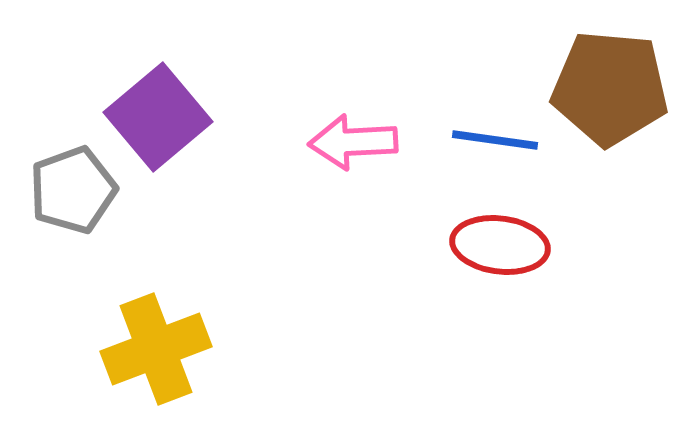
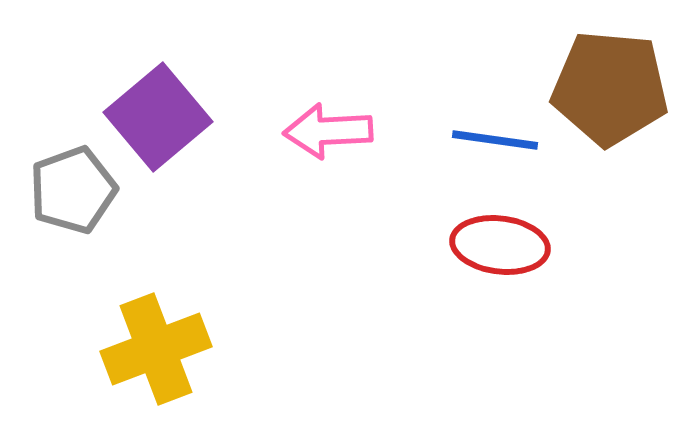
pink arrow: moved 25 px left, 11 px up
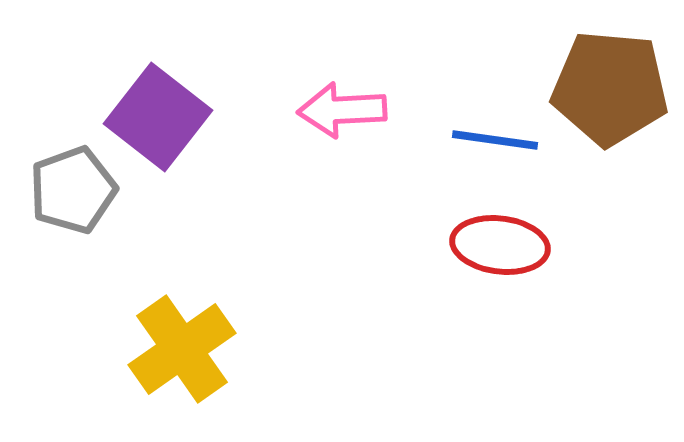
purple square: rotated 12 degrees counterclockwise
pink arrow: moved 14 px right, 21 px up
yellow cross: moved 26 px right; rotated 14 degrees counterclockwise
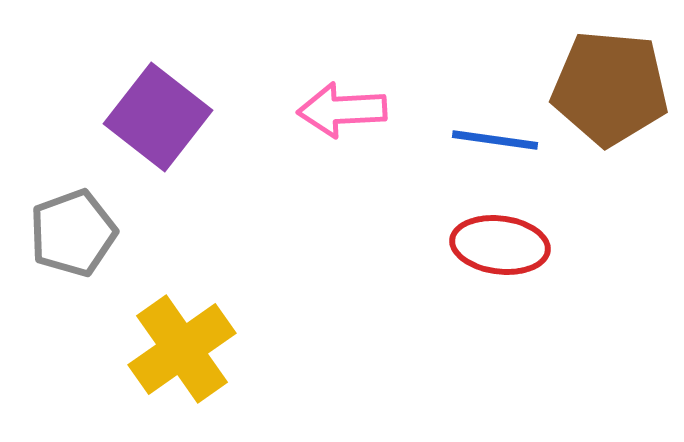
gray pentagon: moved 43 px down
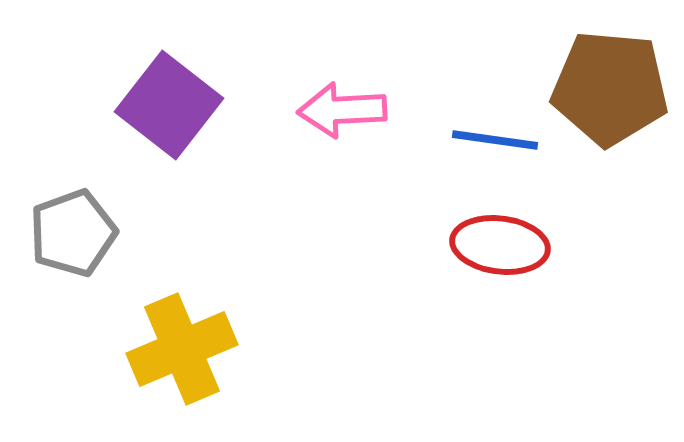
purple square: moved 11 px right, 12 px up
yellow cross: rotated 12 degrees clockwise
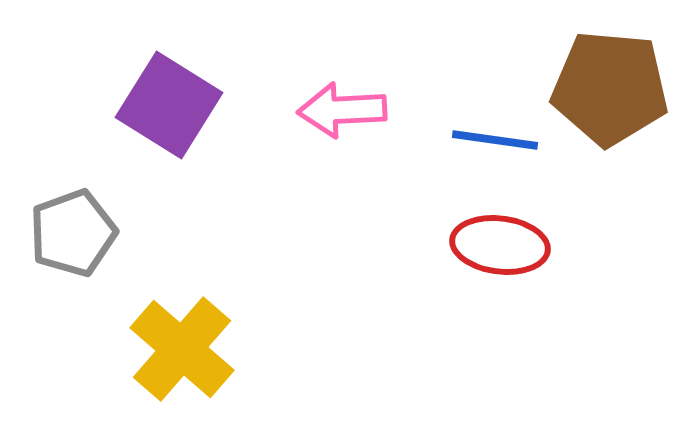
purple square: rotated 6 degrees counterclockwise
yellow cross: rotated 26 degrees counterclockwise
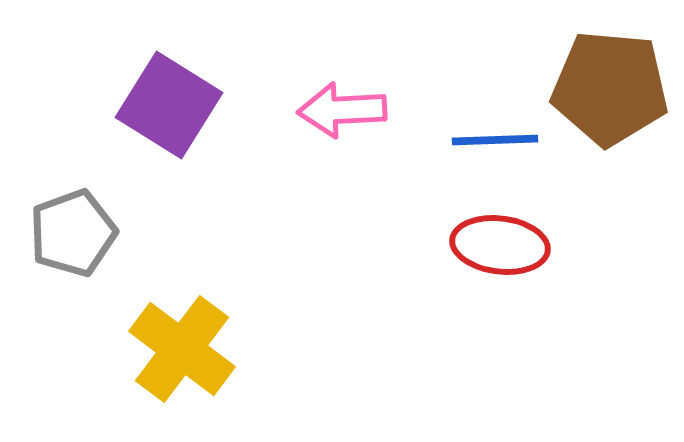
blue line: rotated 10 degrees counterclockwise
yellow cross: rotated 4 degrees counterclockwise
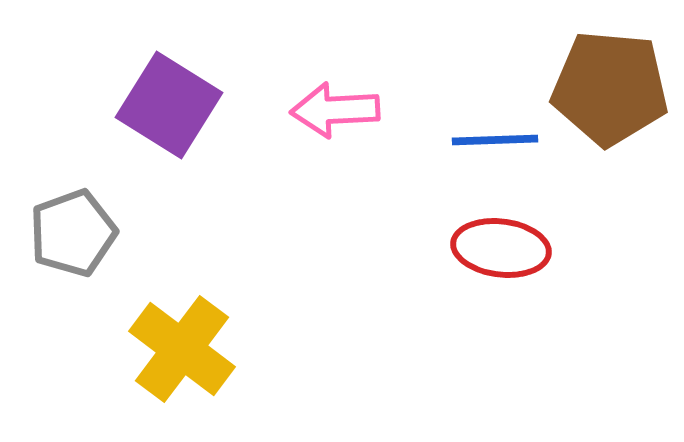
pink arrow: moved 7 px left
red ellipse: moved 1 px right, 3 px down
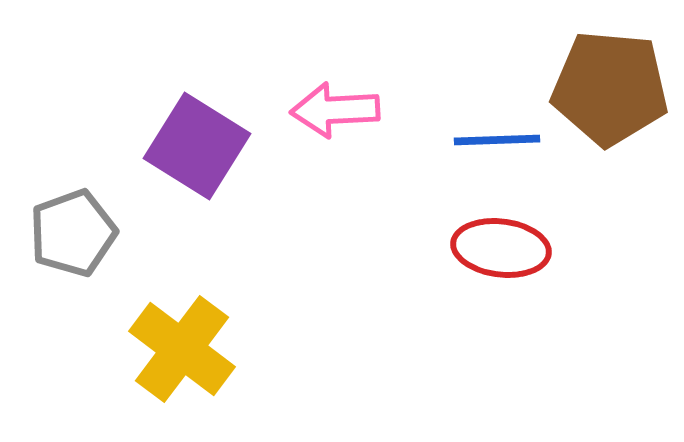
purple square: moved 28 px right, 41 px down
blue line: moved 2 px right
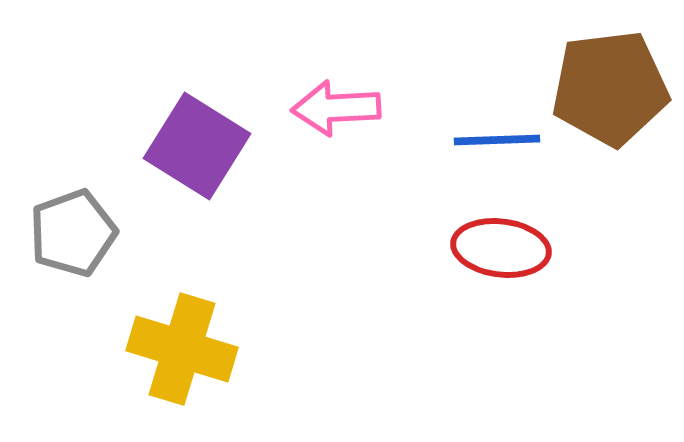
brown pentagon: rotated 12 degrees counterclockwise
pink arrow: moved 1 px right, 2 px up
yellow cross: rotated 20 degrees counterclockwise
